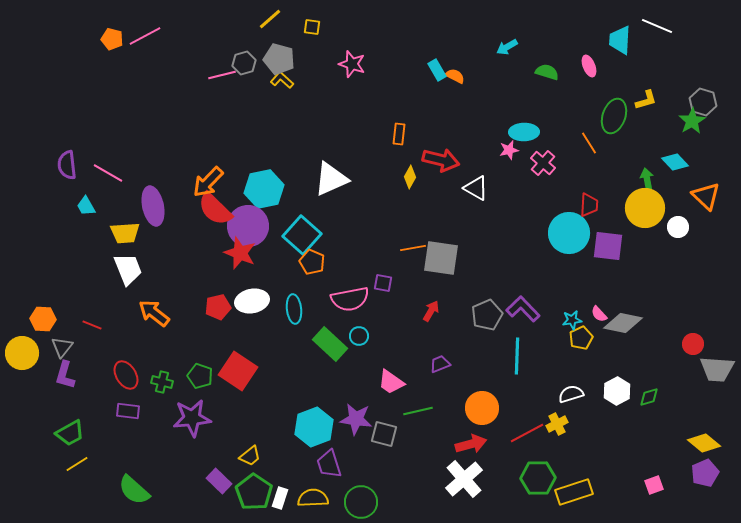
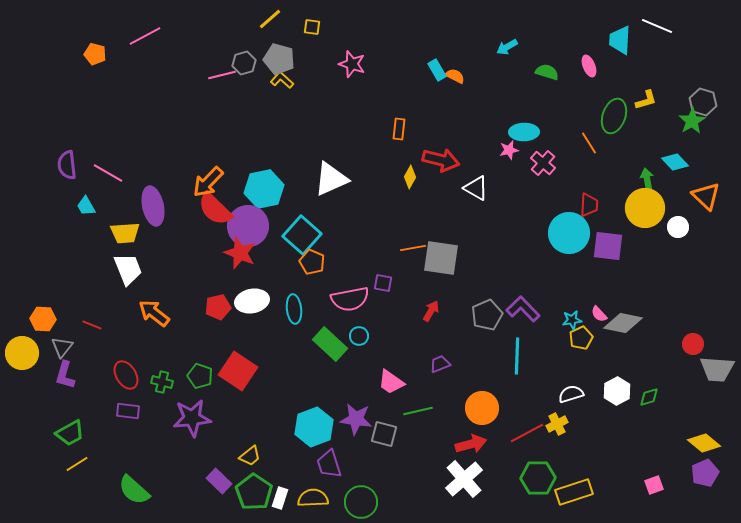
orange pentagon at (112, 39): moved 17 px left, 15 px down
orange rectangle at (399, 134): moved 5 px up
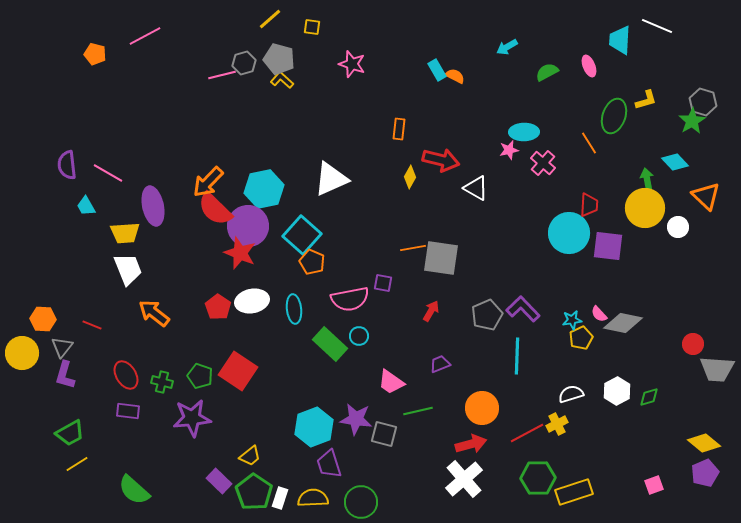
green semicircle at (547, 72): rotated 45 degrees counterclockwise
red pentagon at (218, 307): rotated 25 degrees counterclockwise
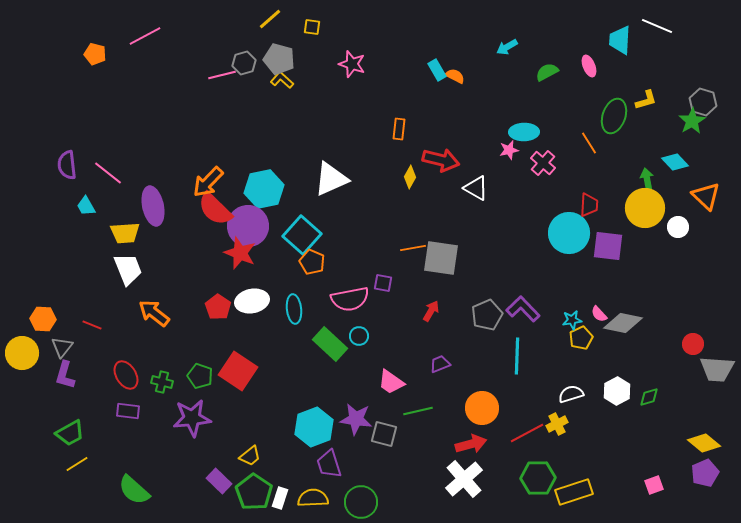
pink line at (108, 173): rotated 8 degrees clockwise
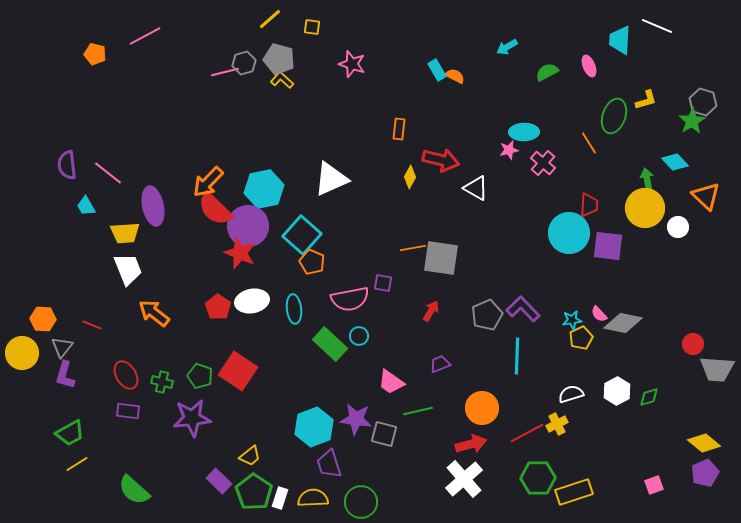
pink line at (222, 75): moved 3 px right, 3 px up
